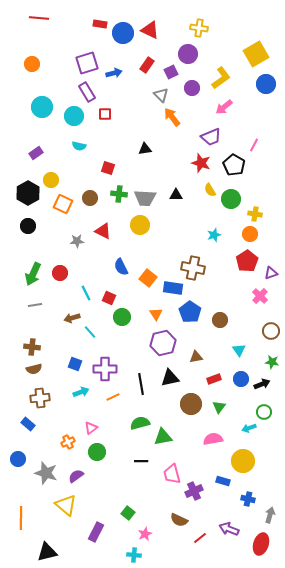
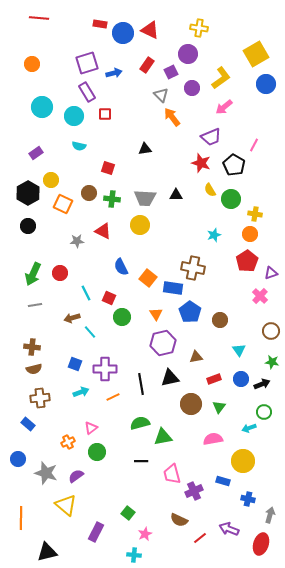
green cross at (119, 194): moved 7 px left, 5 px down
brown circle at (90, 198): moved 1 px left, 5 px up
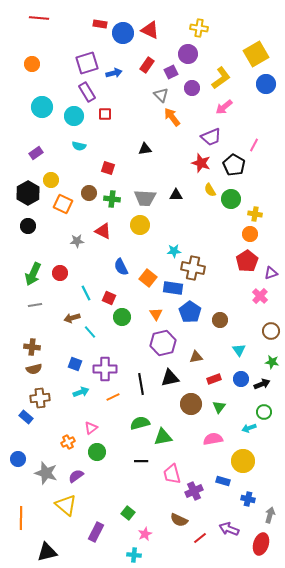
cyan star at (214, 235): moved 40 px left, 16 px down; rotated 16 degrees clockwise
blue rectangle at (28, 424): moved 2 px left, 7 px up
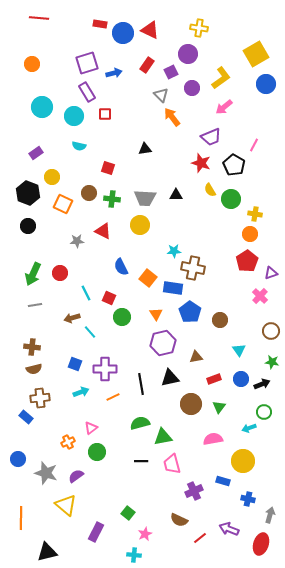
yellow circle at (51, 180): moved 1 px right, 3 px up
black hexagon at (28, 193): rotated 10 degrees counterclockwise
pink trapezoid at (172, 474): moved 10 px up
